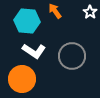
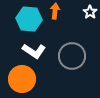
orange arrow: rotated 42 degrees clockwise
cyan hexagon: moved 2 px right, 2 px up
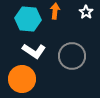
white star: moved 4 px left
cyan hexagon: moved 1 px left
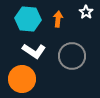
orange arrow: moved 3 px right, 8 px down
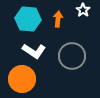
white star: moved 3 px left, 2 px up
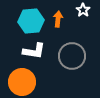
cyan hexagon: moved 3 px right, 2 px down; rotated 10 degrees counterclockwise
white L-shape: rotated 25 degrees counterclockwise
orange circle: moved 3 px down
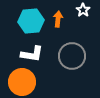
white L-shape: moved 2 px left, 3 px down
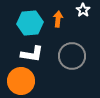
cyan hexagon: moved 1 px left, 2 px down
orange circle: moved 1 px left, 1 px up
